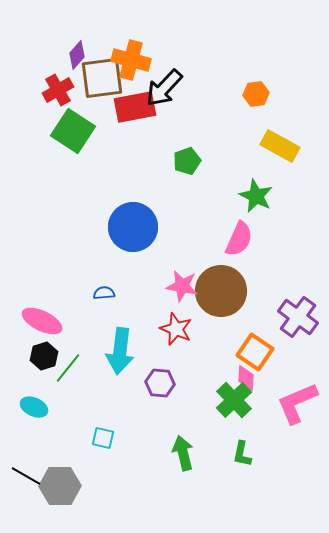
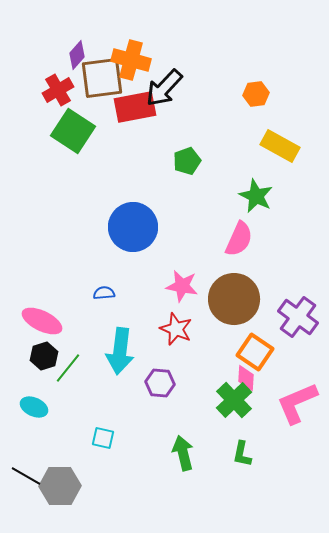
brown circle: moved 13 px right, 8 px down
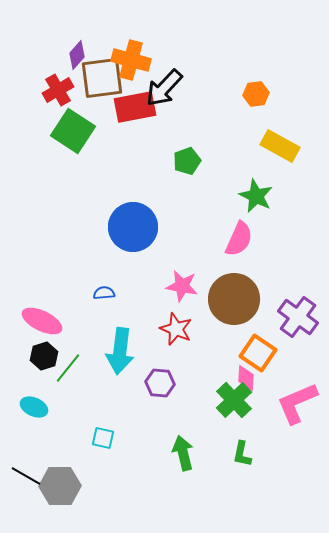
orange square: moved 3 px right, 1 px down
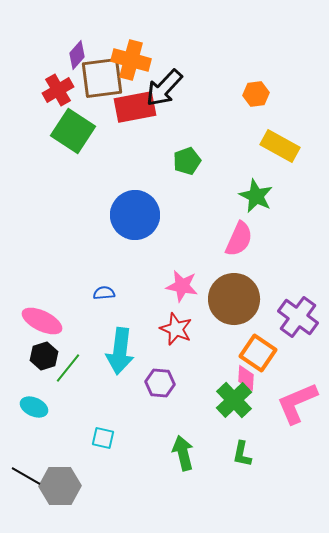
blue circle: moved 2 px right, 12 px up
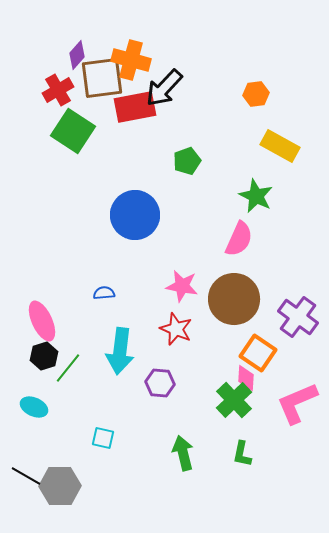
pink ellipse: rotated 39 degrees clockwise
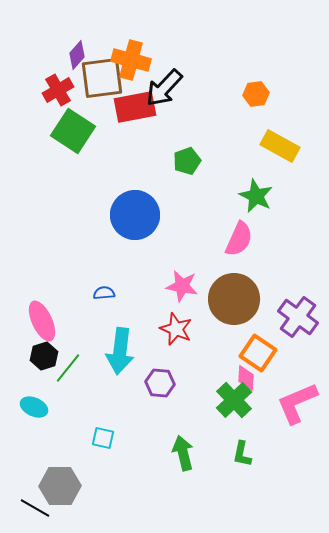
black line: moved 9 px right, 32 px down
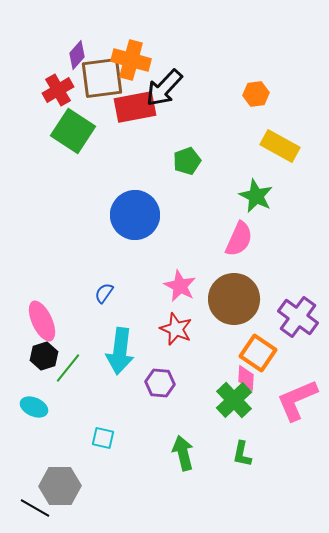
pink star: moved 2 px left; rotated 16 degrees clockwise
blue semicircle: rotated 50 degrees counterclockwise
pink L-shape: moved 3 px up
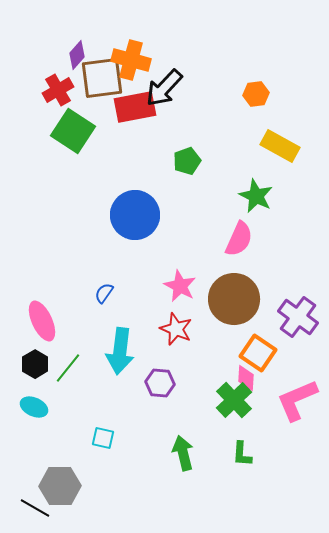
black hexagon: moved 9 px left, 8 px down; rotated 12 degrees counterclockwise
green L-shape: rotated 8 degrees counterclockwise
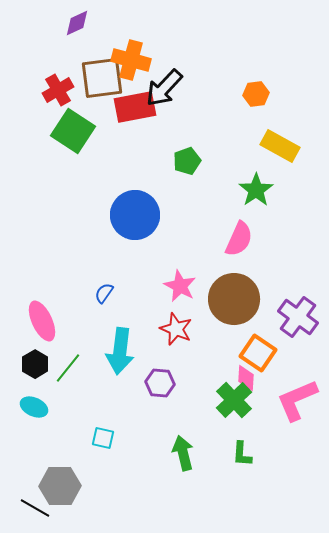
purple diamond: moved 32 px up; rotated 24 degrees clockwise
green star: moved 6 px up; rotated 12 degrees clockwise
